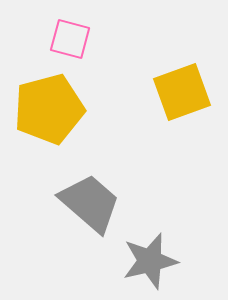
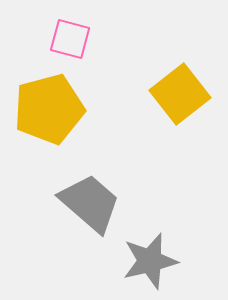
yellow square: moved 2 px left, 2 px down; rotated 18 degrees counterclockwise
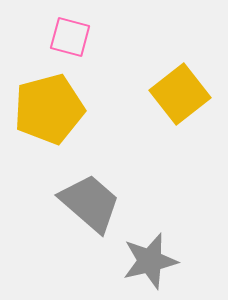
pink square: moved 2 px up
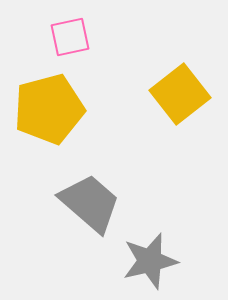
pink square: rotated 27 degrees counterclockwise
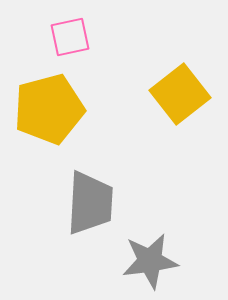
gray trapezoid: rotated 52 degrees clockwise
gray star: rotated 6 degrees clockwise
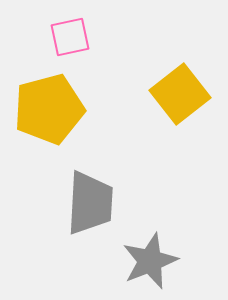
gray star: rotated 14 degrees counterclockwise
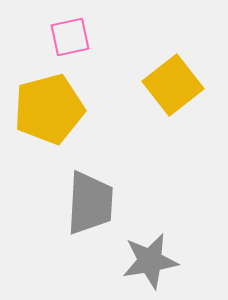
yellow square: moved 7 px left, 9 px up
gray star: rotated 12 degrees clockwise
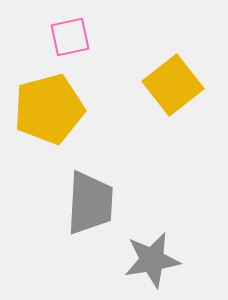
gray star: moved 2 px right, 1 px up
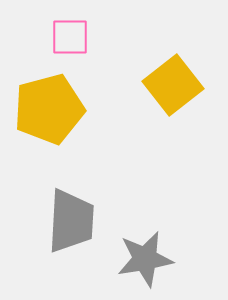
pink square: rotated 12 degrees clockwise
gray trapezoid: moved 19 px left, 18 px down
gray star: moved 7 px left, 1 px up
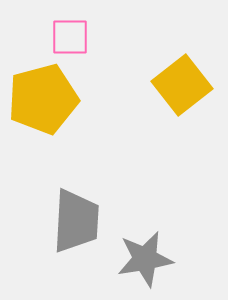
yellow square: moved 9 px right
yellow pentagon: moved 6 px left, 10 px up
gray trapezoid: moved 5 px right
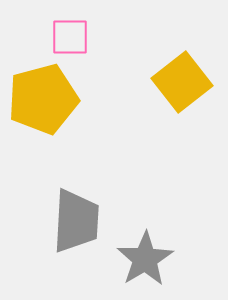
yellow square: moved 3 px up
gray star: rotated 22 degrees counterclockwise
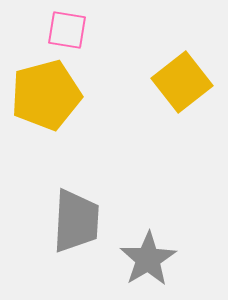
pink square: moved 3 px left, 7 px up; rotated 9 degrees clockwise
yellow pentagon: moved 3 px right, 4 px up
gray star: moved 3 px right
